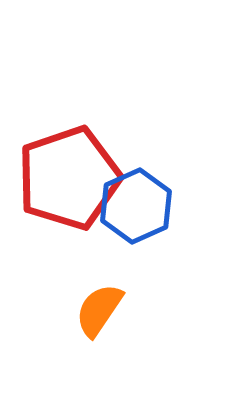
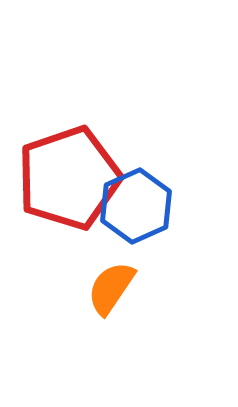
orange semicircle: moved 12 px right, 22 px up
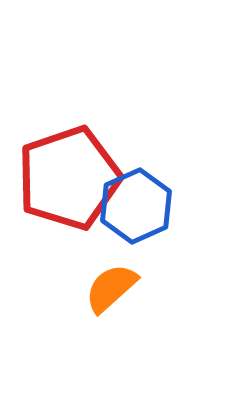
orange semicircle: rotated 14 degrees clockwise
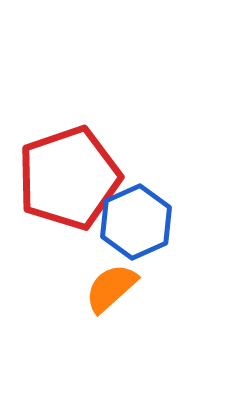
blue hexagon: moved 16 px down
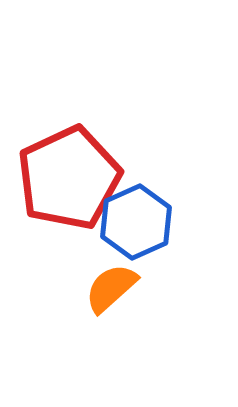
red pentagon: rotated 6 degrees counterclockwise
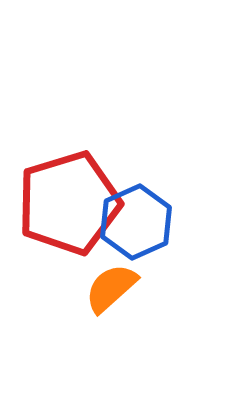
red pentagon: moved 25 px down; rotated 8 degrees clockwise
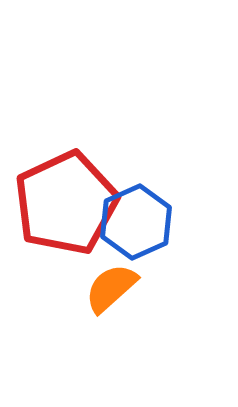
red pentagon: moved 3 px left; rotated 8 degrees counterclockwise
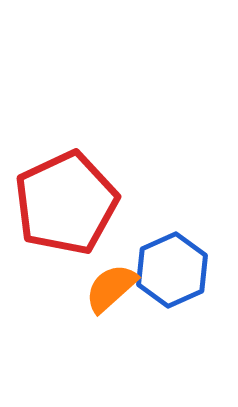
blue hexagon: moved 36 px right, 48 px down
